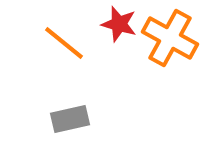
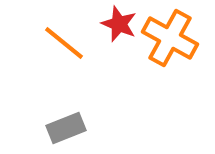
red star: rotated 6 degrees clockwise
gray rectangle: moved 4 px left, 9 px down; rotated 9 degrees counterclockwise
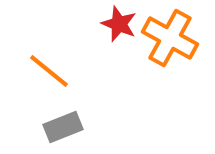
orange line: moved 15 px left, 28 px down
gray rectangle: moved 3 px left, 1 px up
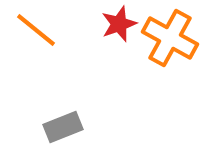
red star: rotated 30 degrees clockwise
orange line: moved 13 px left, 41 px up
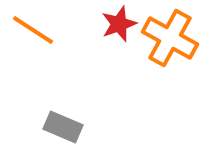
orange line: moved 3 px left; rotated 6 degrees counterclockwise
gray rectangle: rotated 45 degrees clockwise
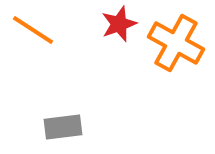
orange cross: moved 6 px right, 5 px down
gray rectangle: rotated 30 degrees counterclockwise
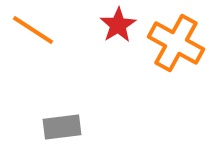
red star: moved 1 px left, 1 px down; rotated 12 degrees counterclockwise
gray rectangle: moved 1 px left
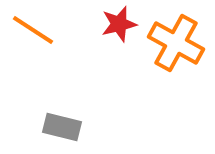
red star: moved 1 px right, 1 px up; rotated 18 degrees clockwise
gray rectangle: rotated 21 degrees clockwise
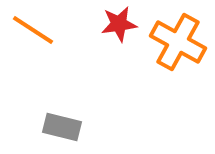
red star: rotated 6 degrees clockwise
orange cross: moved 2 px right, 1 px up
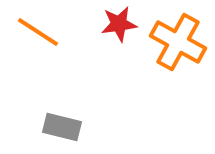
orange line: moved 5 px right, 2 px down
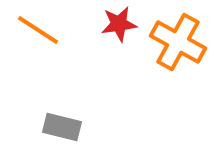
orange line: moved 2 px up
